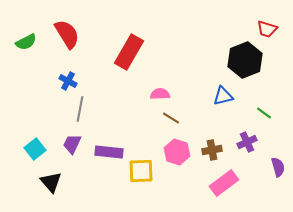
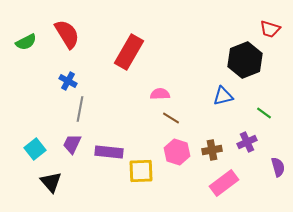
red trapezoid: moved 3 px right
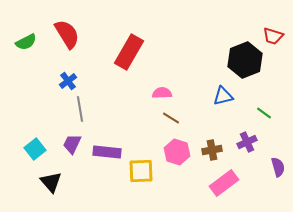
red trapezoid: moved 3 px right, 7 px down
blue cross: rotated 24 degrees clockwise
pink semicircle: moved 2 px right, 1 px up
gray line: rotated 20 degrees counterclockwise
purple rectangle: moved 2 px left
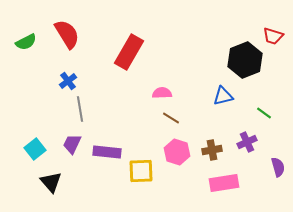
pink rectangle: rotated 28 degrees clockwise
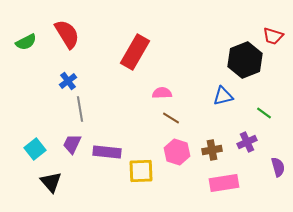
red rectangle: moved 6 px right
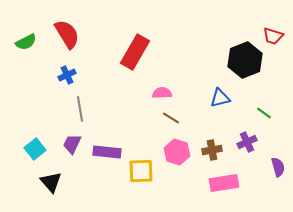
blue cross: moved 1 px left, 6 px up; rotated 12 degrees clockwise
blue triangle: moved 3 px left, 2 px down
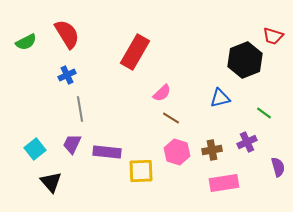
pink semicircle: rotated 138 degrees clockwise
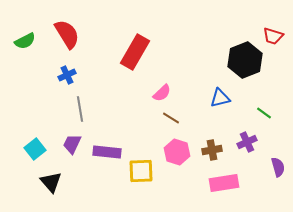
green semicircle: moved 1 px left, 1 px up
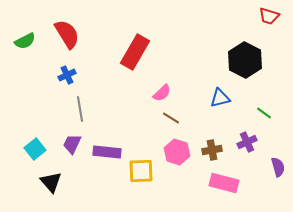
red trapezoid: moved 4 px left, 20 px up
black hexagon: rotated 12 degrees counterclockwise
pink rectangle: rotated 24 degrees clockwise
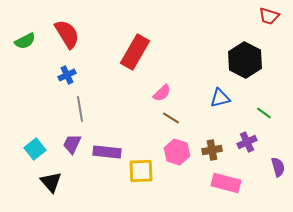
pink rectangle: moved 2 px right
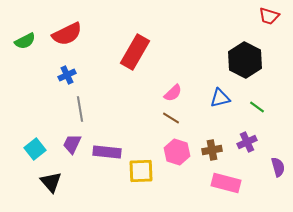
red semicircle: rotated 96 degrees clockwise
pink semicircle: moved 11 px right
green line: moved 7 px left, 6 px up
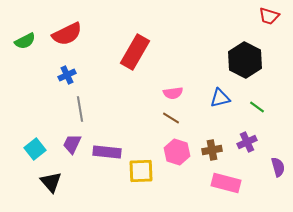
pink semicircle: rotated 36 degrees clockwise
